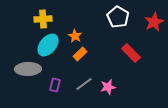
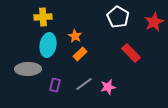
yellow cross: moved 2 px up
cyan ellipse: rotated 30 degrees counterclockwise
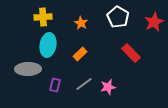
orange star: moved 6 px right, 13 px up
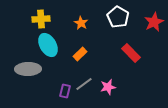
yellow cross: moved 2 px left, 2 px down
cyan ellipse: rotated 40 degrees counterclockwise
purple rectangle: moved 10 px right, 6 px down
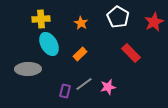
cyan ellipse: moved 1 px right, 1 px up
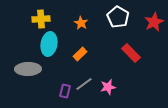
cyan ellipse: rotated 40 degrees clockwise
